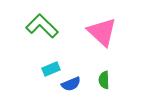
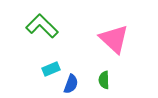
pink triangle: moved 12 px right, 7 px down
blue semicircle: rotated 48 degrees counterclockwise
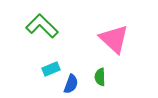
green semicircle: moved 4 px left, 3 px up
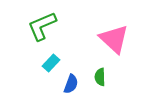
green L-shape: rotated 68 degrees counterclockwise
cyan rectangle: moved 6 px up; rotated 24 degrees counterclockwise
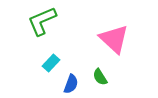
green L-shape: moved 5 px up
green semicircle: rotated 30 degrees counterclockwise
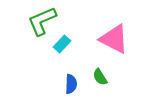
pink triangle: rotated 16 degrees counterclockwise
cyan rectangle: moved 11 px right, 19 px up
blue semicircle: rotated 18 degrees counterclockwise
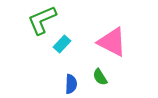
green L-shape: moved 1 px up
pink triangle: moved 2 px left, 3 px down
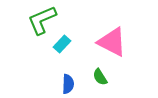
blue semicircle: moved 3 px left
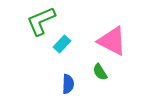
green L-shape: moved 1 px left, 1 px down
pink triangle: moved 1 px up
green semicircle: moved 5 px up
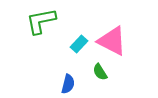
green L-shape: rotated 12 degrees clockwise
cyan rectangle: moved 17 px right
blue semicircle: rotated 12 degrees clockwise
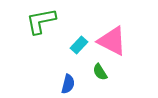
cyan rectangle: moved 1 px down
